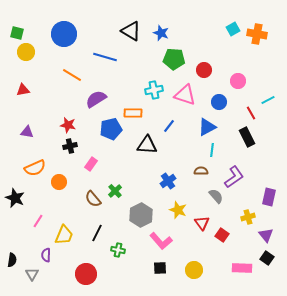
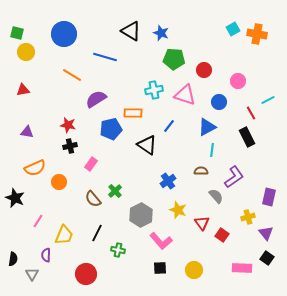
black triangle at (147, 145): rotated 30 degrees clockwise
purple triangle at (266, 235): moved 2 px up
black semicircle at (12, 260): moved 1 px right, 1 px up
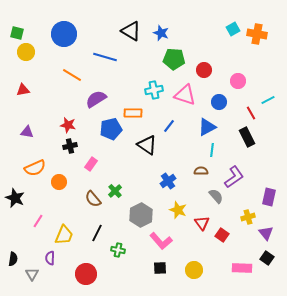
purple semicircle at (46, 255): moved 4 px right, 3 px down
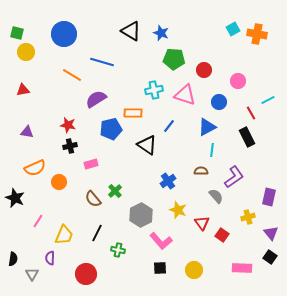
blue line at (105, 57): moved 3 px left, 5 px down
pink rectangle at (91, 164): rotated 40 degrees clockwise
purple triangle at (266, 233): moved 5 px right
black square at (267, 258): moved 3 px right, 1 px up
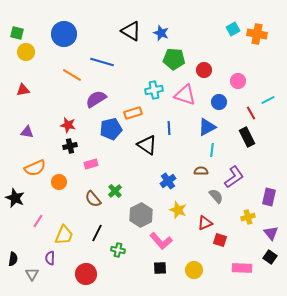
orange rectangle at (133, 113): rotated 18 degrees counterclockwise
blue line at (169, 126): moved 2 px down; rotated 40 degrees counterclockwise
red triangle at (202, 223): moved 3 px right; rotated 42 degrees clockwise
red square at (222, 235): moved 2 px left, 5 px down; rotated 16 degrees counterclockwise
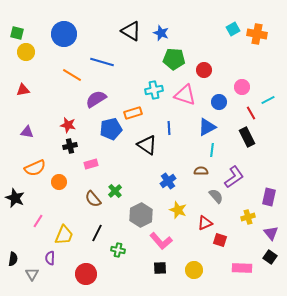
pink circle at (238, 81): moved 4 px right, 6 px down
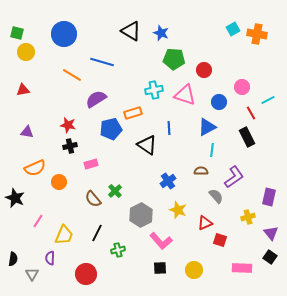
green cross at (118, 250): rotated 24 degrees counterclockwise
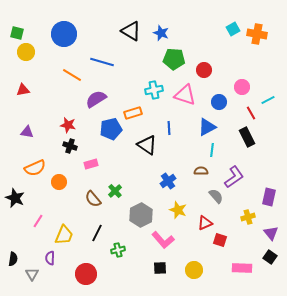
black cross at (70, 146): rotated 32 degrees clockwise
pink L-shape at (161, 241): moved 2 px right, 1 px up
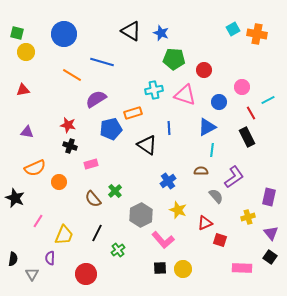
green cross at (118, 250): rotated 24 degrees counterclockwise
yellow circle at (194, 270): moved 11 px left, 1 px up
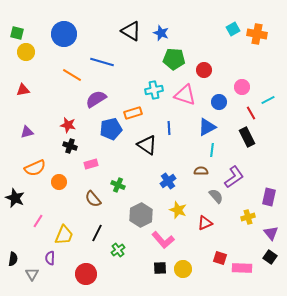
purple triangle at (27, 132): rotated 24 degrees counterclockwise
green cross at (115, 191): moved 3 px right, 6 px up; rotated 24 degrees counterclockwise
red square at (220, 240): moved 18 px down
